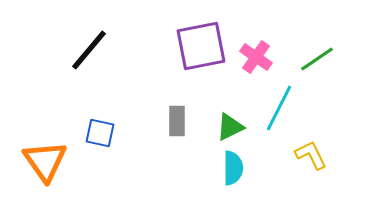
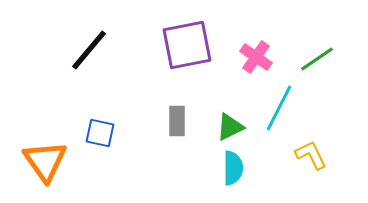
purple square: moved 14 px left, 1 px up
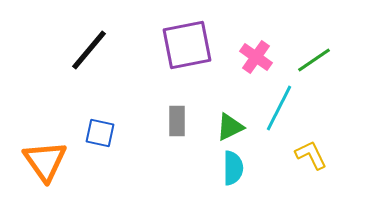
green line: moved 3 px left, 1 px down
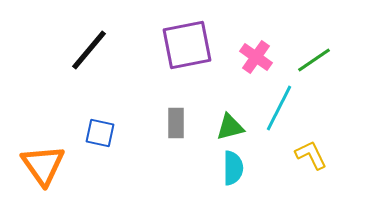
gray rectangle: moved 1 px left, 2 px down
green triangle: rotated 12 degrees clockwise
orange triangle: moved 2 px left, 4 px down
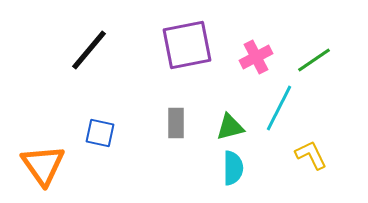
pink cross: rotated 28 degrees clockwise
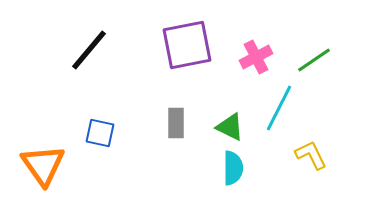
green triangle: rotated 40 degrees clockwise
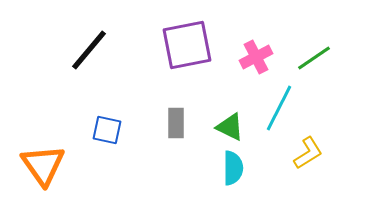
green line: moved 2 px up
blue square: moved 7 px right, 3 px up
yellow L-shape: moved 3 px left, 2 px up; rotated 84 degrees clockwise
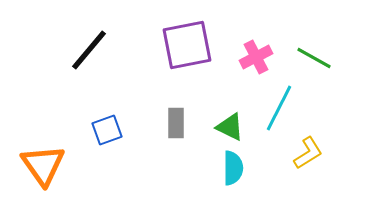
green line: rotated 63 degrees clockwise
blue square: rotated 32 degrees counterclockwise
